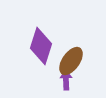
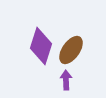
brown ellipse: moved 11 px up
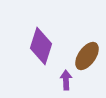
brown ellipse: moved 16 px right, 6 px down
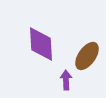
purple diamond: moved 2 px up; rotated 21 degrees counterclockwise
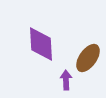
brown ellipse: moved 1 px right, 2 px down
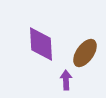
brown ellipse: moved 3 px left, 5 px up
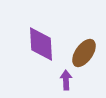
brown ellipse: moved 1 px left
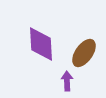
purple arrow: moved 1 px right, 1 px down
